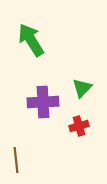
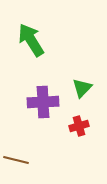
brown line: rotated 70 degrees counterclockwise
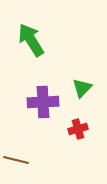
red cross: moved 1 px left, 3 px down
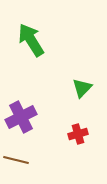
purple cross: moved 22 px left, 15 px down; rotated 24 degrees counterclockwise
red cross: moved 5 px down
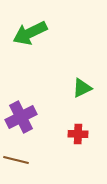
green arrow: moved 1 px left, 7 px up; rotated 84 degrees counterclockwise
green triangle: rotated 20 degrees clockwise
red cross: rotated 18 degrees clockwise
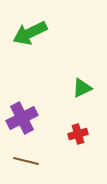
purple cross: moved 1 px right, 1 px down
red cross: rotated 18 degrees counterclockwise
brown line: moved 10 px right, 1 px down
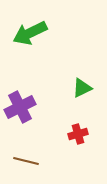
purple cross: moved 2 px left, 11 px up
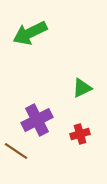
purple cross: moved 17 px right, 13 px down
red cross: moved 2 px right
brown line: moved 10 px left, 10 px up; rotated 20 degrees clockwise
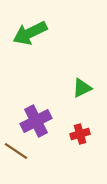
purple cross: moved 1 px left, 1 px down
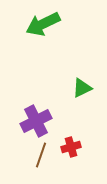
green arrow: moved 13 px right, 9 px up
red cross: moved 9 px left, 13 px down
brown line: moved 25 px right, 4 px down; rotated 75 degrees clockwise
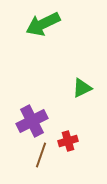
purple cross: moved 4 px left
red cross: moved 3 px left, 6 px up
